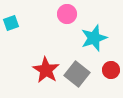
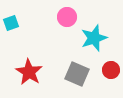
pink circle: moved 3 px down
red star: moved 17 px left, 2 px down
gray square: rotated 15 degrees counterclockwise
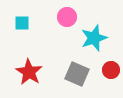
cyan square: moved 11 px right; rotated 21 degrees clockwise
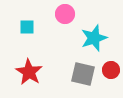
pink circle: moved 2 px left, 3 px up
cyan square: moved 5 px right, 4 px down
gray square: moved 6 px right; rotated 10 degrees counterclockwise
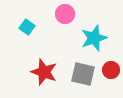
cyan square: rotated 35 degrees clockwise
red star: moved 15 px right; rotated 12 degrees counterclockwise
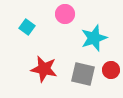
red star: moved 3 px up; rotated 8 degrees counterclockwise
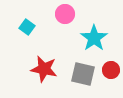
cyan star: rotated 16 degrees counterclockwise
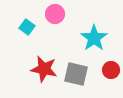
pink circle: moved 10 px left
gray square: moved 7 px left
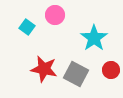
pink circle: moved 1 px down
gray square: rotated 15 degrees clockwise
